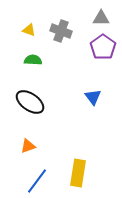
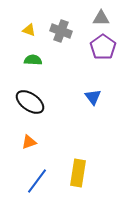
orange triangle: moved 1 px right, 4 px up
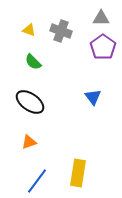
green semicircle: moved 2 px down; rotated 138 degrees counterclockwise
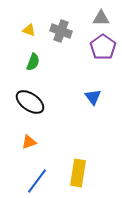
green semicircle: rotated 114 degrees counterclockwise
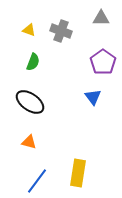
purple pentagon: moved 15 px down
orange triangle: rotated 35 degrees clockwise
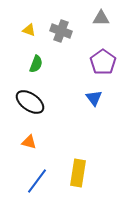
green semicircle: moved 3 px right, 2 px down
blue triangle: moved 1 px right, 1 px down
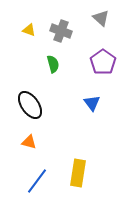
gray triangle: rotated 42 degrees clockwise
green semicircle: moved 17 px right; rotated 36 degrees counterclockwise
blue triangle: moved 2 px left, 5 px down
black ellipse: moved 3 px down; rotated 20 degrees clockwise
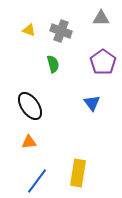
gray triangle: rotated 42 degrees counterclockwise
black ellipse: moved 1 px down
orange triangle: rotated 21 degrees counterclockwise
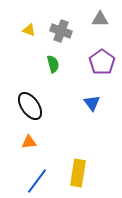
gray triangle: moved 1 px left, 1 px down
purple pentagon: moved 1 px left
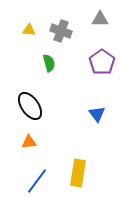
yellow triangle: rotated 16 degrees counterclockwise
green semicircle: moved 4 px left, 1 px up
blue triangle: moved 5 px right, 11 px down
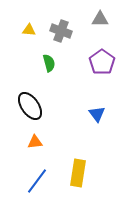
orange triangle: moved 6 px right
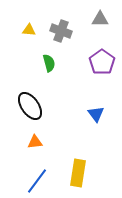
blue triangle: moved 1 px left
